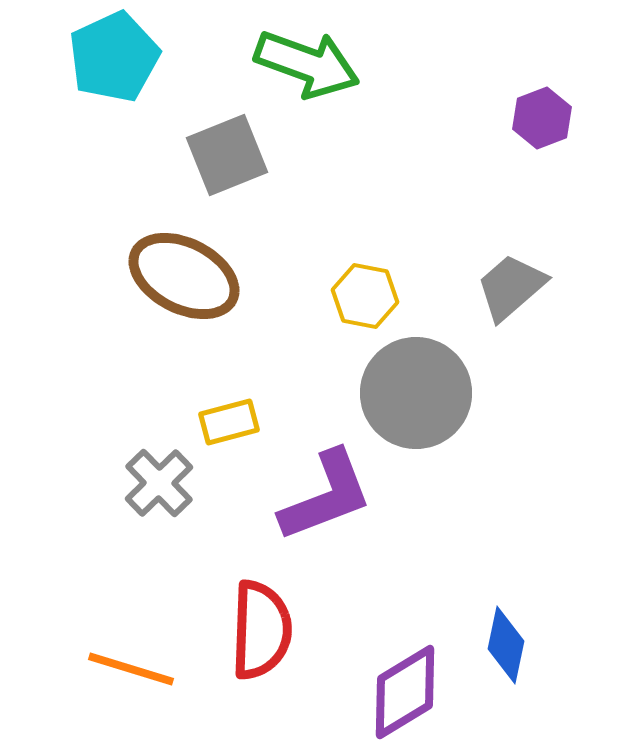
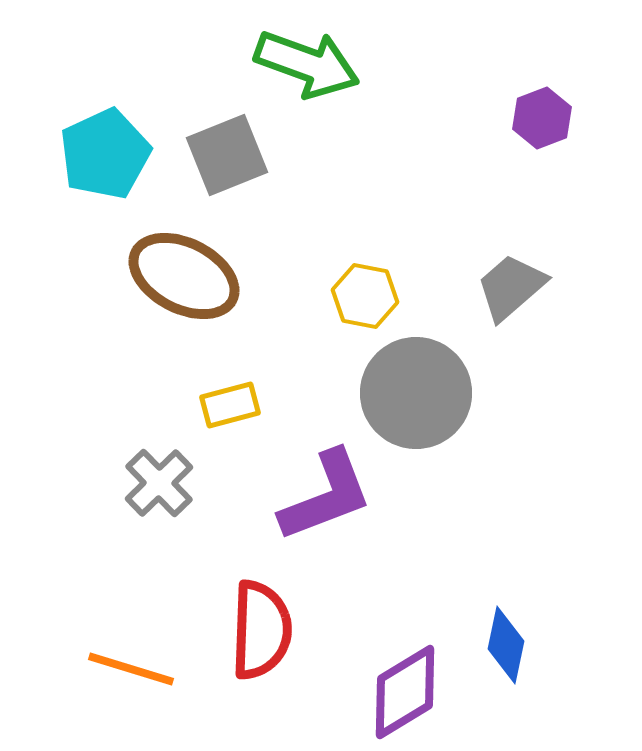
cyan pentagon: moved 9 px left, 97 px down
yellow rectangle: moved 1 px right, 17 px up
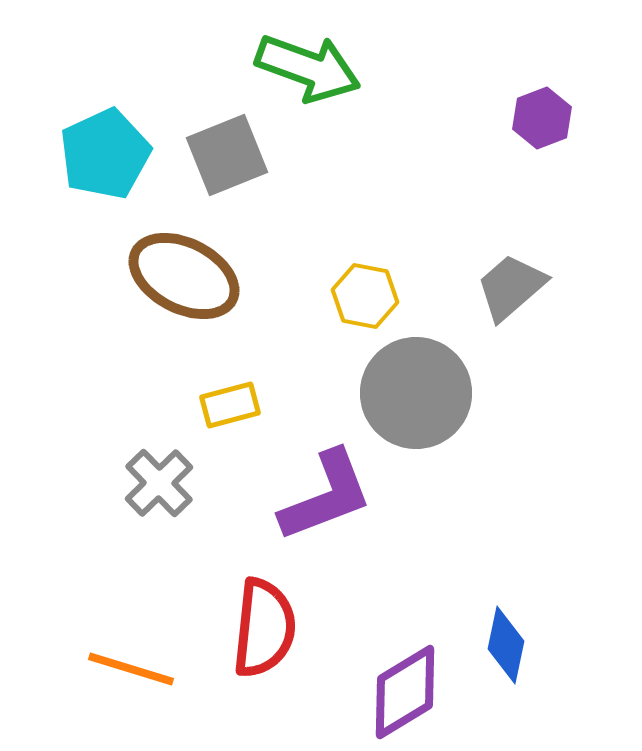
green arrow: moved 1 px right, 4 px down
red semicircle: moved 3 px right, 2 px up; rotated 4 degrees clockwise
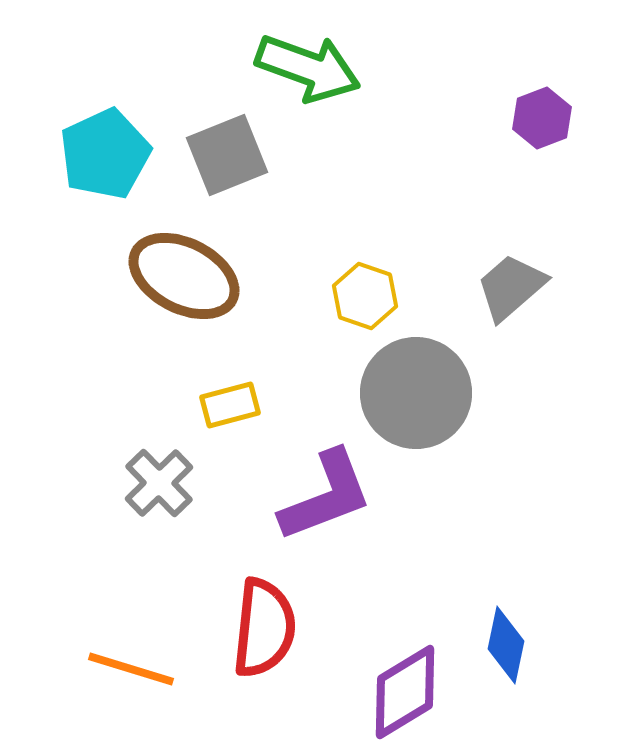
yellow hexagon: rotated 8 degrees clockwise
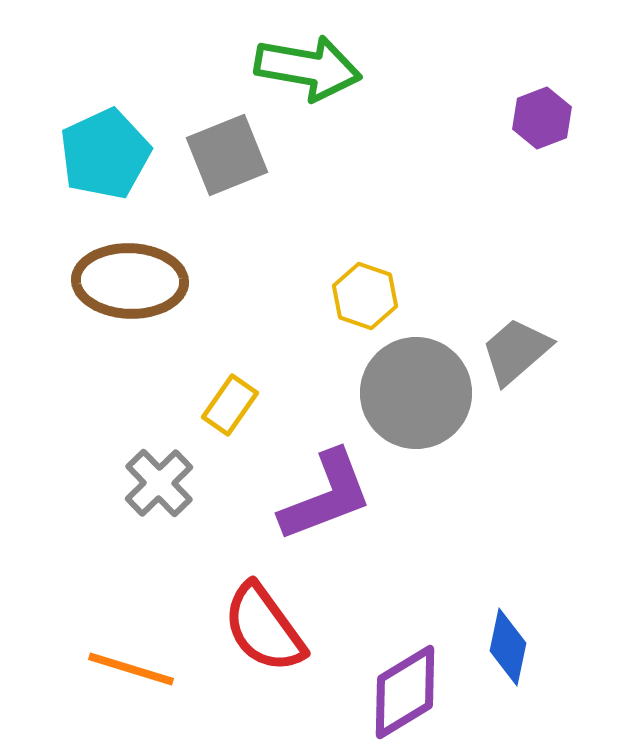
green arrow: rotated 10 degrees counterclockwise
brown ellipse: moved 54 px left, 5 px down; rotated 25 degrees counterclockwise
gray trapezoid: moved 5 px right, 64 px down
yellow rectangle: rotated 40 degrees counterclockwise
red semicircle: rotated 138 degrees clockwise
blue diamond: moved 2 px right, 2 px down
